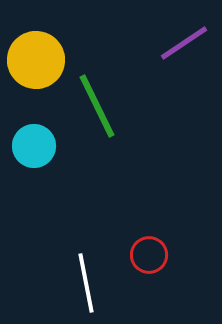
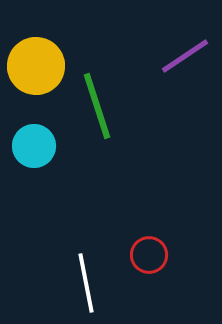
purple line: moved 1 px right, 13 px down
yellow circle: moved 6 px down
green line: rotated 8 degrees clockwise
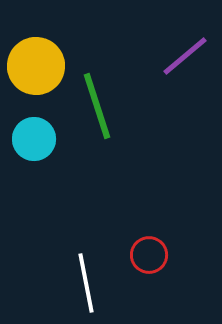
purple line: rotated 6 degrees counterclockwise
cyan circle: moved 7 px up
